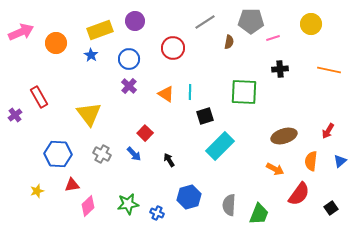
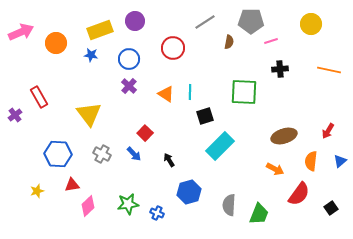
pink line at (273, 38): moved 2 px left, 3 px down
blue star at (91, 55): rotated 24 degrees counterclockwise
blue hexagon at (189, 197): moved 5 px up
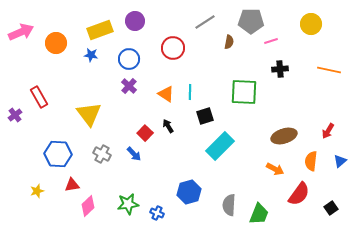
black arrow at (169, 160): moved 1 px left, 34 px up
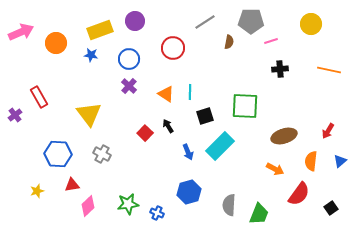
green square at (244, 92): moved 1 px right, 14 px down
blue arrow at (134, 154): moved 54 px right, 2 px up; rotated 21 degrees clockwise
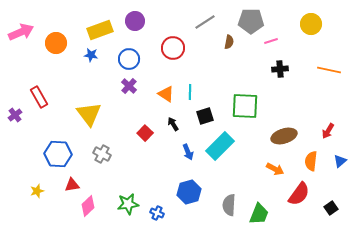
black arrow at (168, 126): moved 5 px right, 2 px up
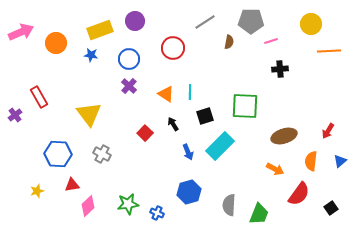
orange line at (329, 70): moved 19 px up; rotated 15 degrees counterclockwise
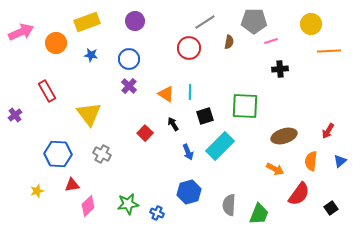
gray pentagon at (251, 21): moved 3 px right
yellow rectangle at (100, 30): moved 13 px left, 8 px up
red circle at (173, 48): moved 16 px right
red rectangle at (39, 97): moved 8 px right, 6 px up
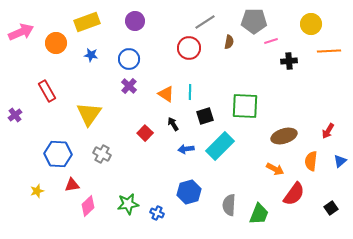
black cross at (280, 69): moved 9 px right, 8 px up
yellow triangle at (89, 114): rotated 12 degrees clockwise
blue arrow at (188, 152): moved 2 px left, 3 px up; rotated 105 degrees clockwise
red semicircle at (299, 194): moved 5 px left
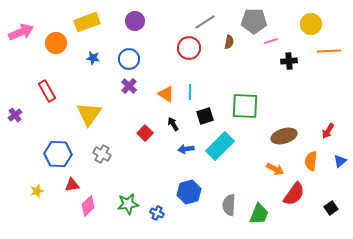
blue star at (91, 55): moved 2 px right, 3 px down
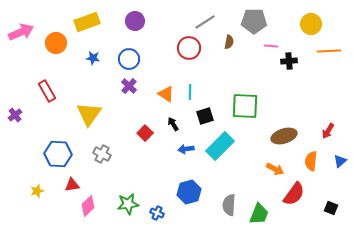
pink line at (271, 41): moved 5 px down; rotated 24 degrees clockwise
black square at (331, 208): rotated 32 degrees counterclockwise
